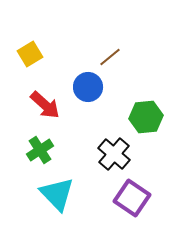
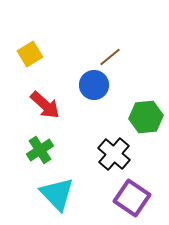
blue circle: moved 6 px right, 2 px up
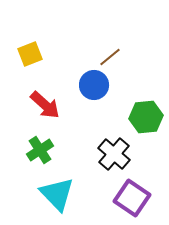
yellow square: rotated 10 degrees clockwise
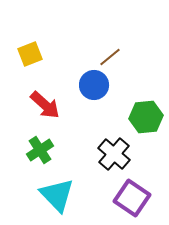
cyan triangle: moved 1 px down
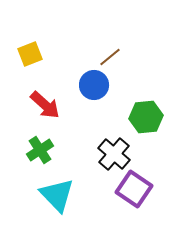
purple square: moved 2 px right, 9 px up
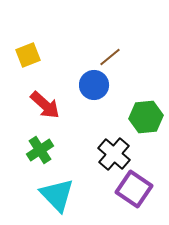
yellow square: moved 2 px left, 1 px down
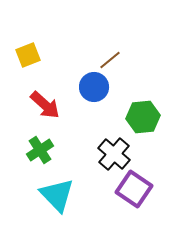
brown line: moved 3 px down
blue circle: moved 2 px down
green hexagon: moved 3 px left
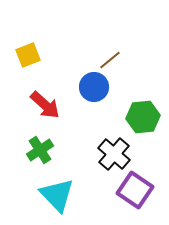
purple square: moved 1 px right, 1 px down
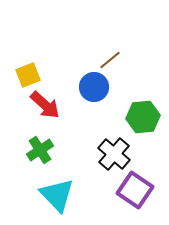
yellow square: moved 20 px down
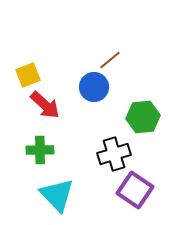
green cross: rotated 32 degrees clockwise
black cross: rotated 32 degrees clockwise
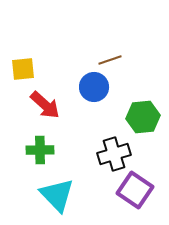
brown line: rotated 20 degrees clockwise
yellow square: moved 5 px left, 6 px up; rotated 15 degrees clockwise
